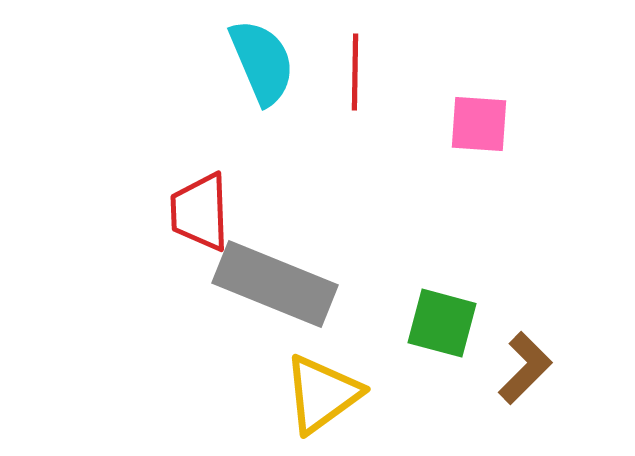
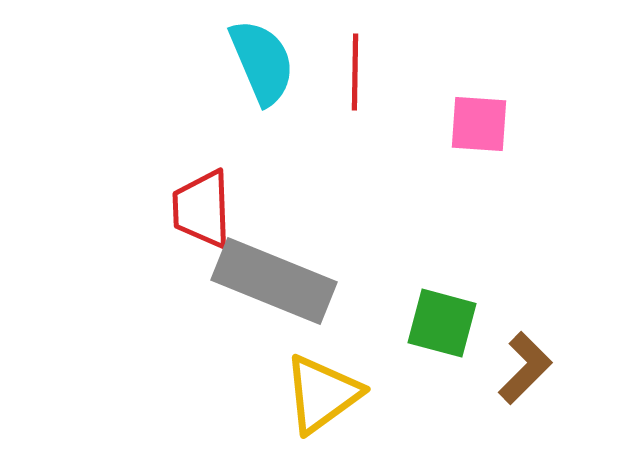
red trapezoid: moved 2 px right, 3 px up
gray rectangle: moved 1 px left, 3 px up
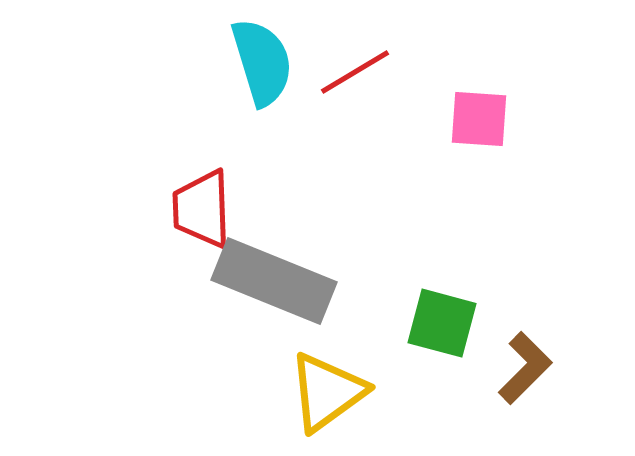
cyan semicircle: rotated 6 degrees clockwise
red line: rotated 58 degrees clockwise
pink square: moved 5 px up
yellow triangle: moved 5 px right, 2 px up
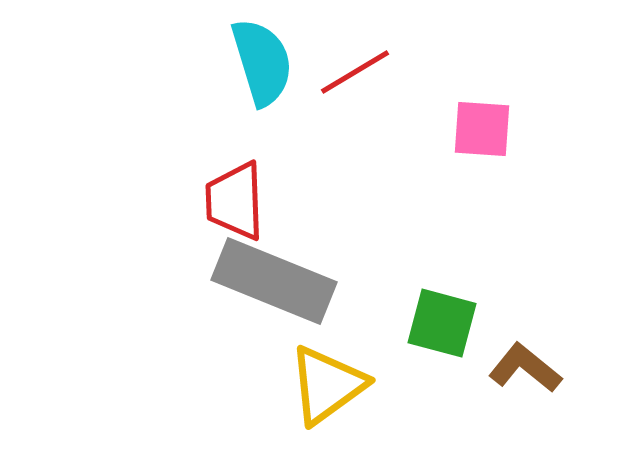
pink square: moved 3 px right, 10 px down
red trapezoid: moved 33 px right, 8 px up
brown L-shape: rotated 96 degrees counterclockwise
yellow triangle: moved 7 px up
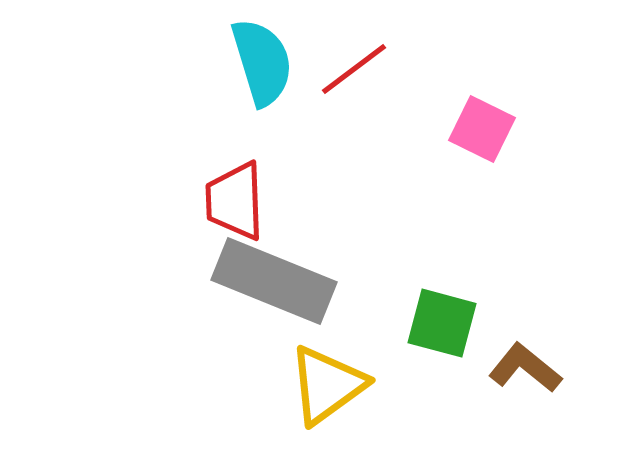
red line: moved 1 px left, 3 px up; rotated 6 degrees counterclockwise
pink square: rotated 22 degrees clockwise
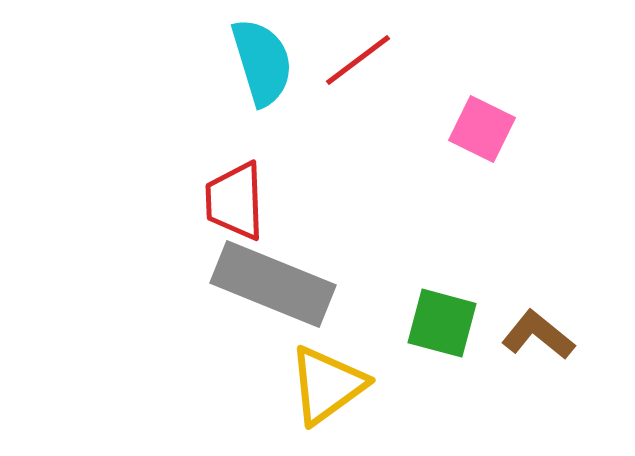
red line: moved 4 px right, 9 px up
gray rectangle: moved 1 px left, 3 px down
brown L-shape: moved 13 px right, 33 px up
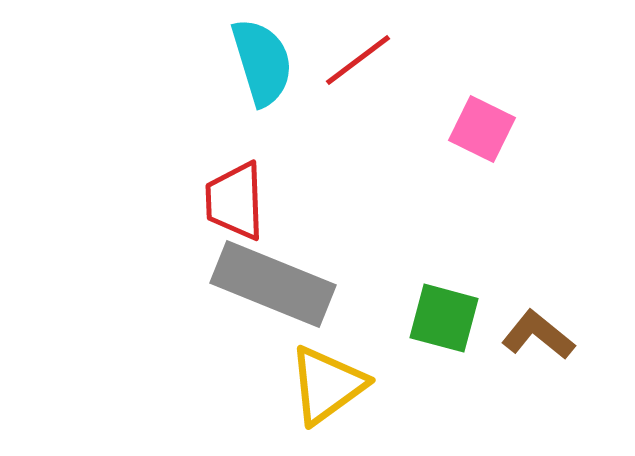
green square: moved 2 px right, 5 px up
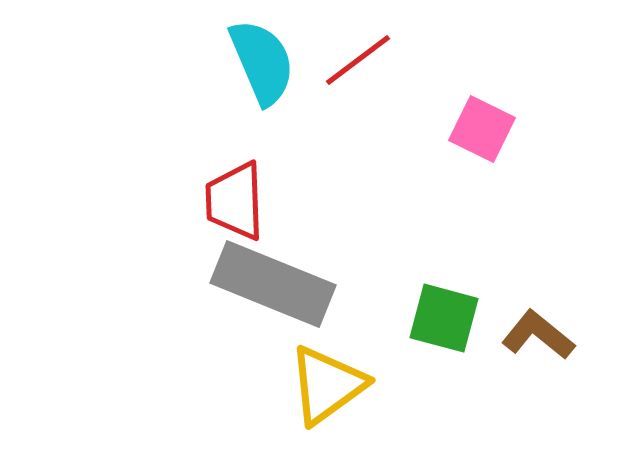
cyan semicircle: rotated 6 degrees counterclockwise
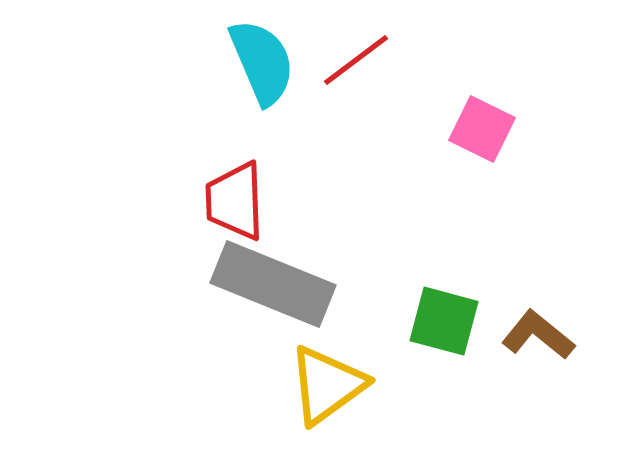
red line: moved 2 px left
green square: moved 3 px down
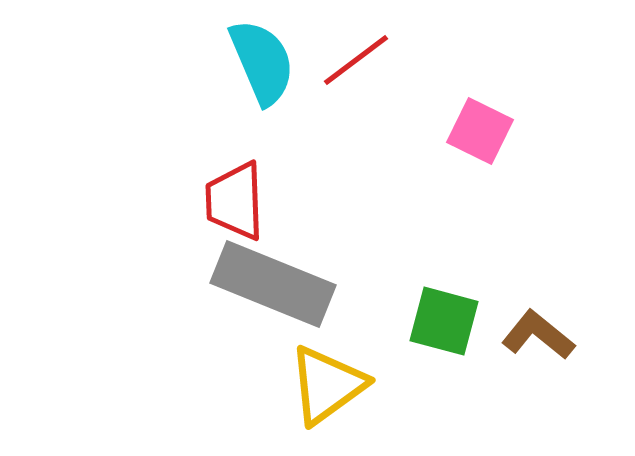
pink square: moved 2 px left, 2 px down
